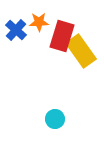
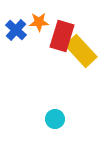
yellow rectangle: rotated 8 degrees counterclockwise
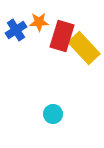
blue cross: rotated 15 degrees clockwise
yellow rectangle: moved 3 px right, 3 px up
cyan circle: moved 2 px left, 5 px up
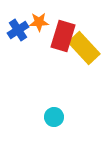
blue cross: moved 2 px right
red rectangle: moved 1 px right
cyan circle: moved 1 px right, 3 px down
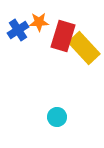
cyan circle: moved 3 px right
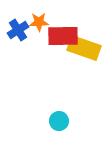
red rectangle: rotated 72 degrees clockwise
yellow rectangle: rotated 28 degrees counterclockwise
cyan circle: moved 2 px right, 4 px down
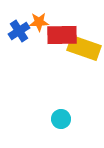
blue cross: moved 1 px right, 1 px down
red rectangle: moved 1 px left, 1 px up
cyan circle: moved 2 px right, 2 px up
